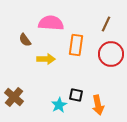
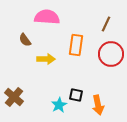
pink semicircle: moved 4 px left, 6 px up
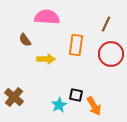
orange arrow: moved 4 px left, 1 px down; rotated 18 degrees counterclockwise
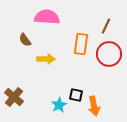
brown line: moved 2 px down
orange rectangle: moved 5 px right, 1 px up
red circle: moved 2 px left
orange arrow: rotated 18 degrees clockwise
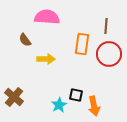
brown line: rotated 21 degrees counterclockwise
orange rectangle: moved 1 px right
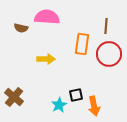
brown semicircle: moved 4 px left, 12 px up; rotated 40 degrees counterclockwise
black square: rotated 24 degrees counterclockwise
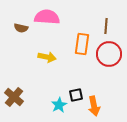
yellow arrow: moved 1 px right, 2 px up; rotated 12 degrees clockwise
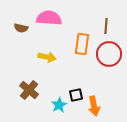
pink semicircle: moved 2 px right, 1 px down
brown cross: moved 15 px right, 7 px up
